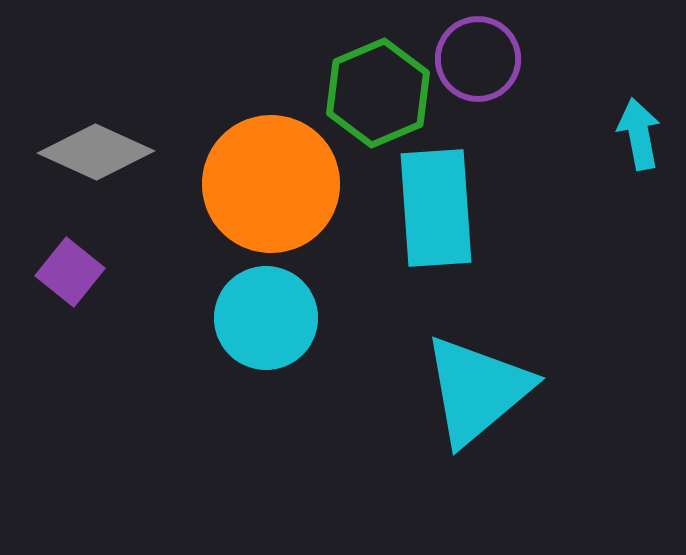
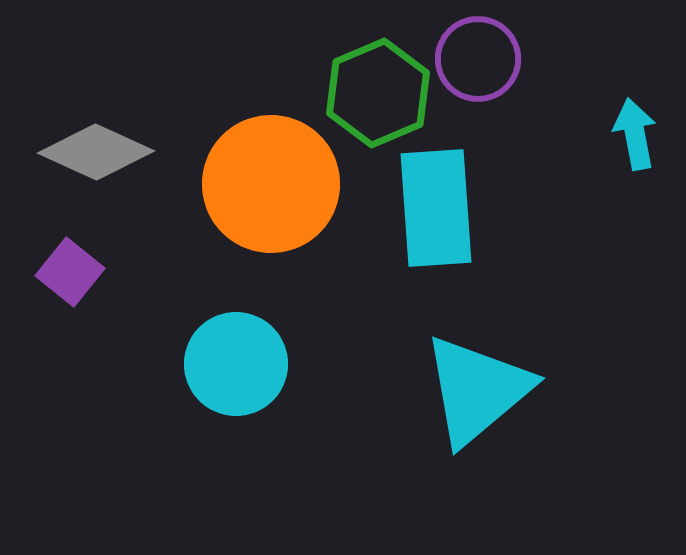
cyan arrow: moved 4 px left
cyan circle: moved 30 px left, 46 px down
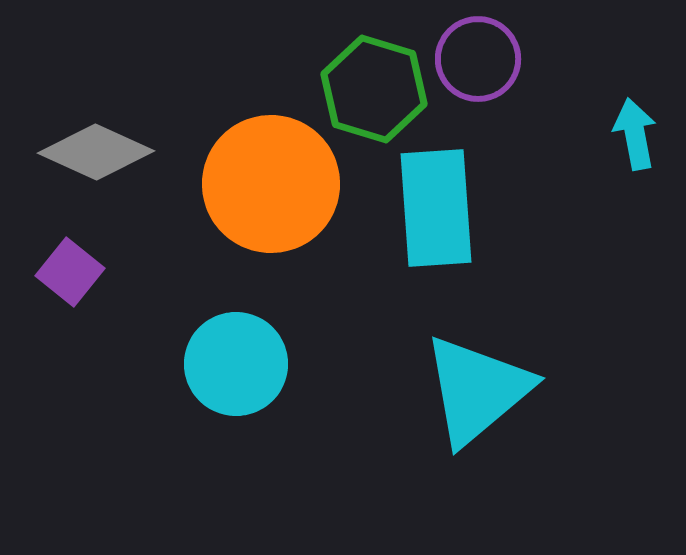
green hexagon: moved 4 px left, 4 px up; rotated 20 degrees counterclockwise
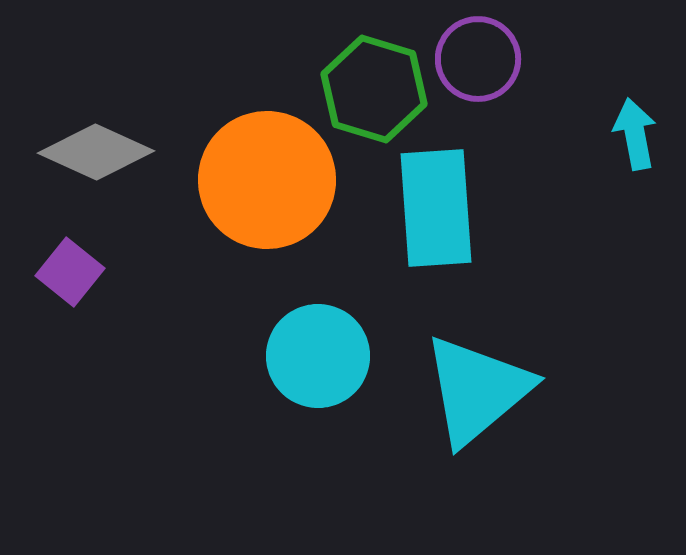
orange circle: moved 4 px left, 4 px up
cyan circle: moved 82 px right, 8 px up
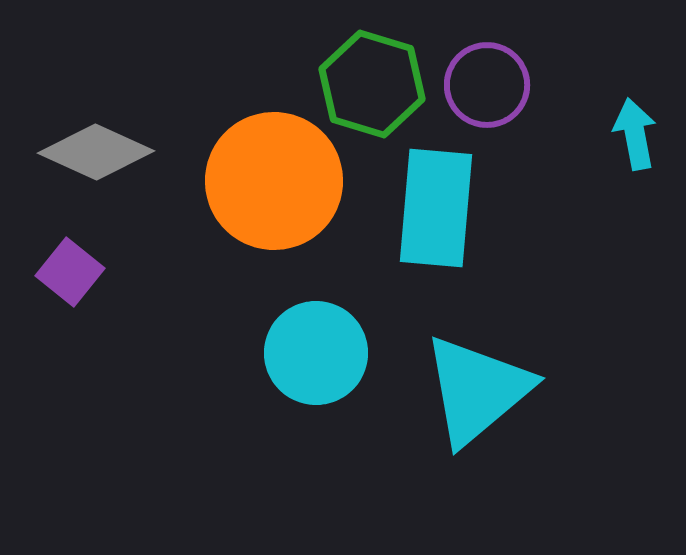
purple circle: moved 9 px right, 26 px down
green hexagon: moved 2 px left, 5 px up
orange circle: moved 7 px right, 1 px down
cyan rectangle: rotated 9 degrees clockwise
cyan circle: moved 2 px left, 3 px up
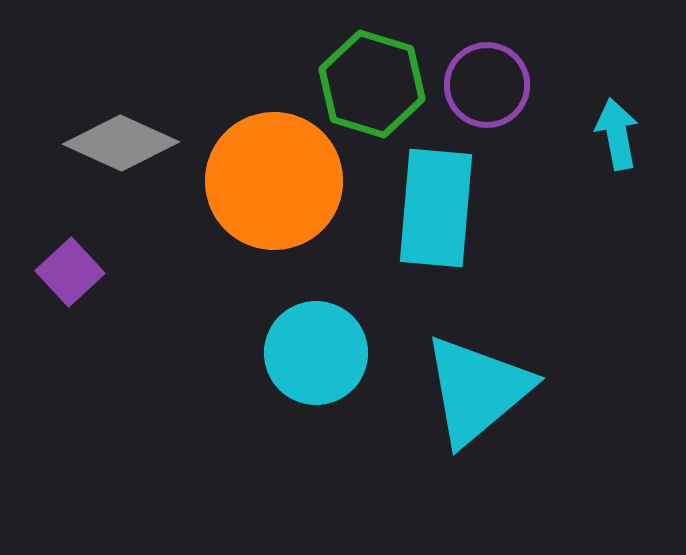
cyan arrow: moved 18 px left
gray diamond: moved 25 px right, 9 px up
purple square: rotated 8 degrees clockwise
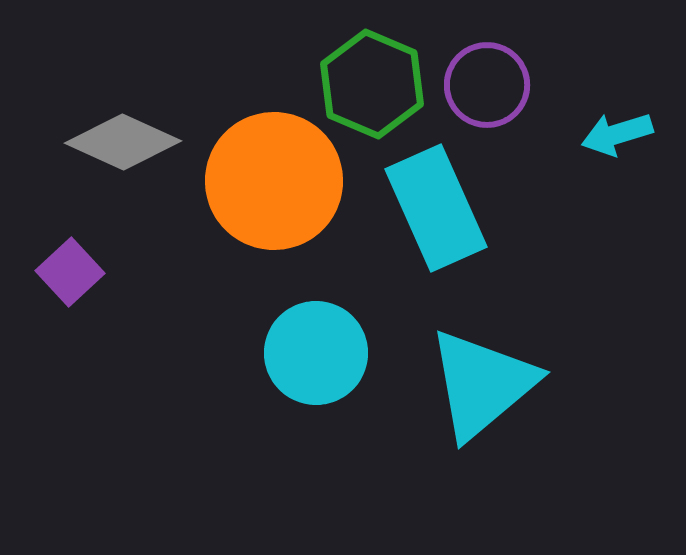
green hexagon: rotated 6 degrees clockwise
cyan arrow: rotated 96 degrees counterclockwise
gray diamond: moved 2 px right, 1 px up
cyan rectangle: rotated 29 degrees counterclockwise
cyan triangle: moved 5 px right, 6 px up
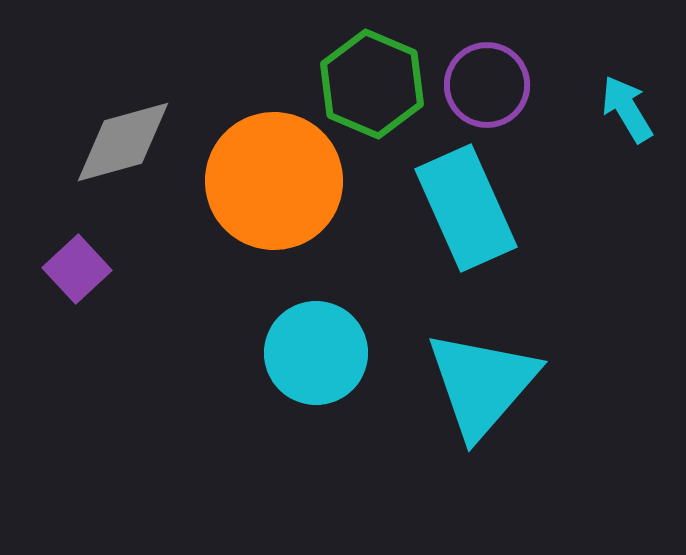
cyan arrow: moved 10 px right, 25 px up; rotated 76 degrees clockwise
gray diamond: rotated 40 degrees counterclockwise
cyan rectangle: moved 30 px right
purple square: moved 7 px right, 3 px up
cyan triangle: rotated 9 degrees counterclockwise
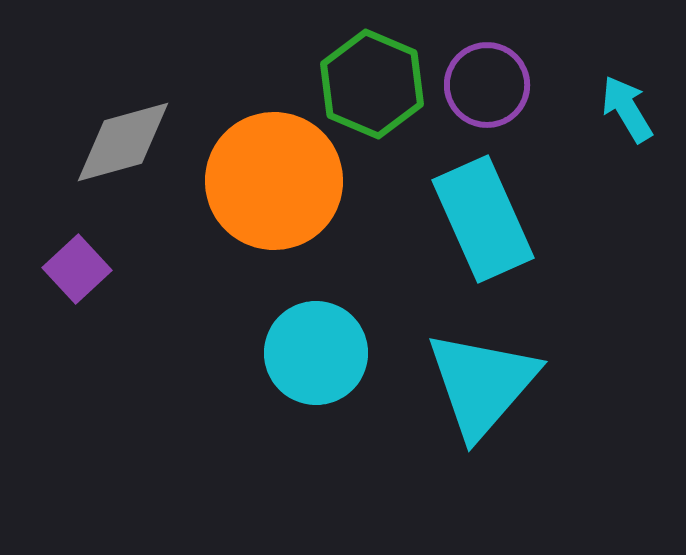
cyan rectangle: moved 17 px right, 11 px down
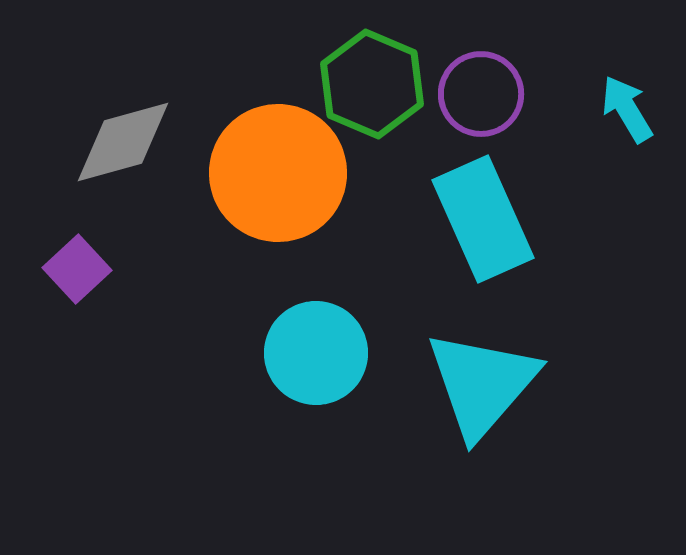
purple circle: moved 6 px left, 9 px down
orange circle: moved 4 px right, 8 px up
